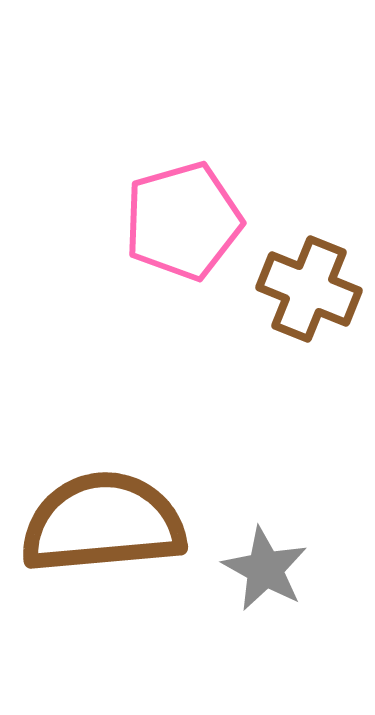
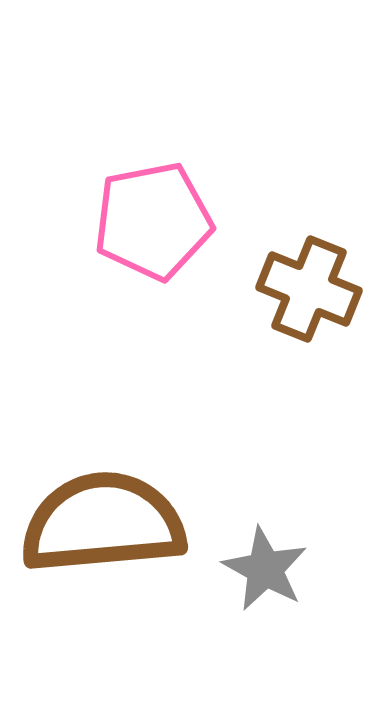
pink pentagon: moved 30 px left; rotated 5 degrees clockwise
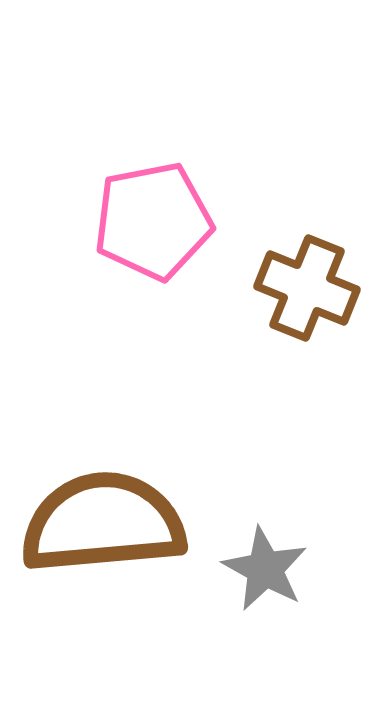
brown cross: moved 2 px left, 1 px up
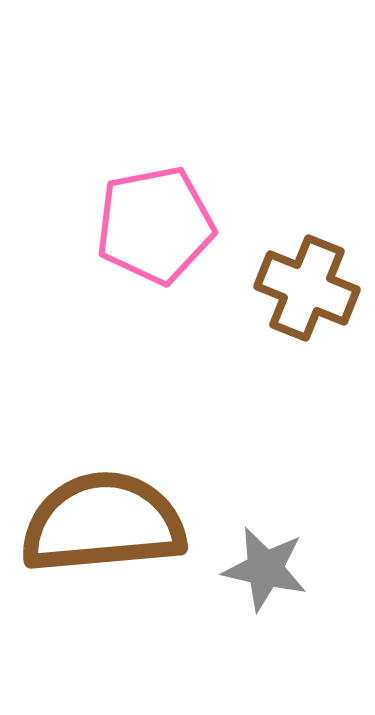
pink pentagon: moved 2 px right, 4 px down
gray star: rotated 16 degrees counterclockwise
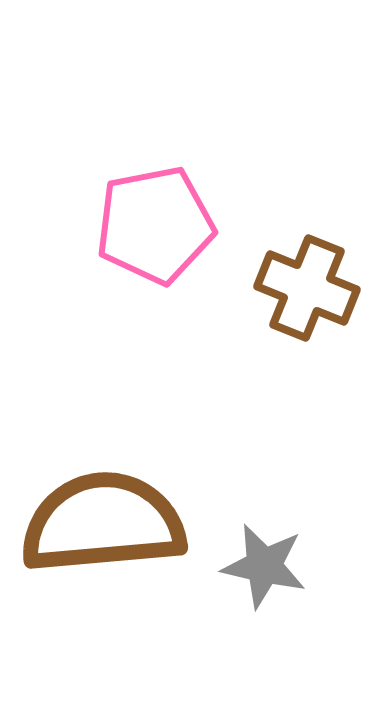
gray star: moved 1 px left, 3 px up
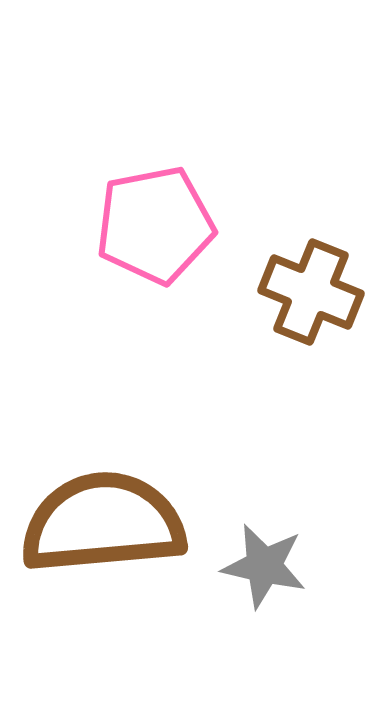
brown cross: moved 4 px right, 4 px down
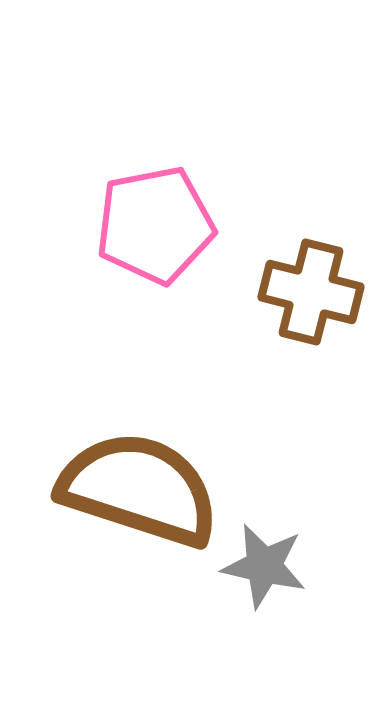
brown cross: rotated 8 degrees counterclockwise
brown semicircle: moved 36 px right, 34 px up; rotated 23 degrees clockwise
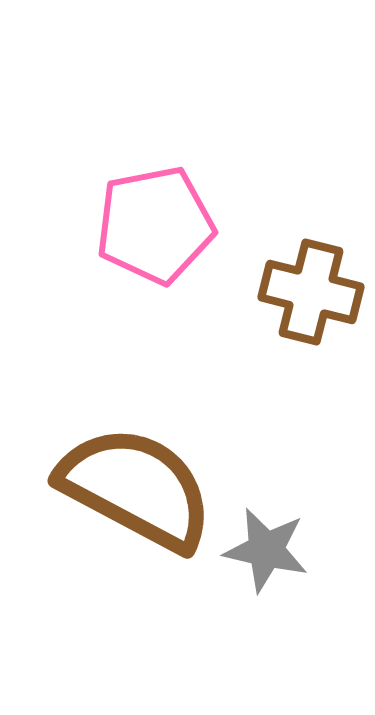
brown semicircle: moved 3 px left, 1 px up; rotated 10 degrees clockwise
gray star: moved 2 px right, 16 px up
